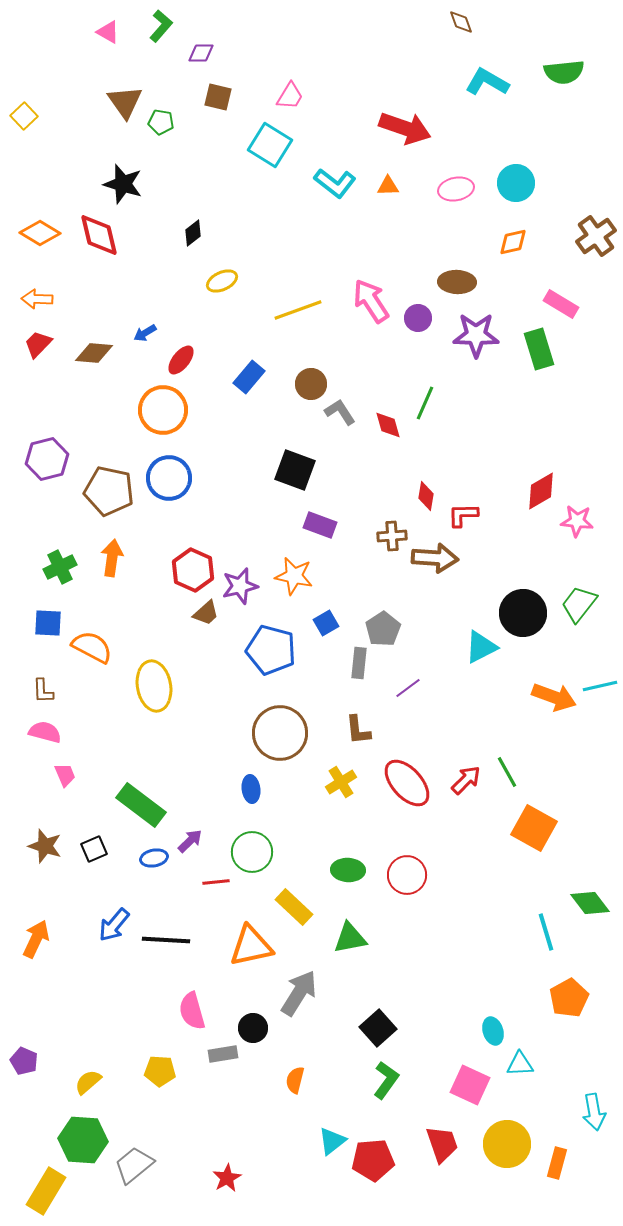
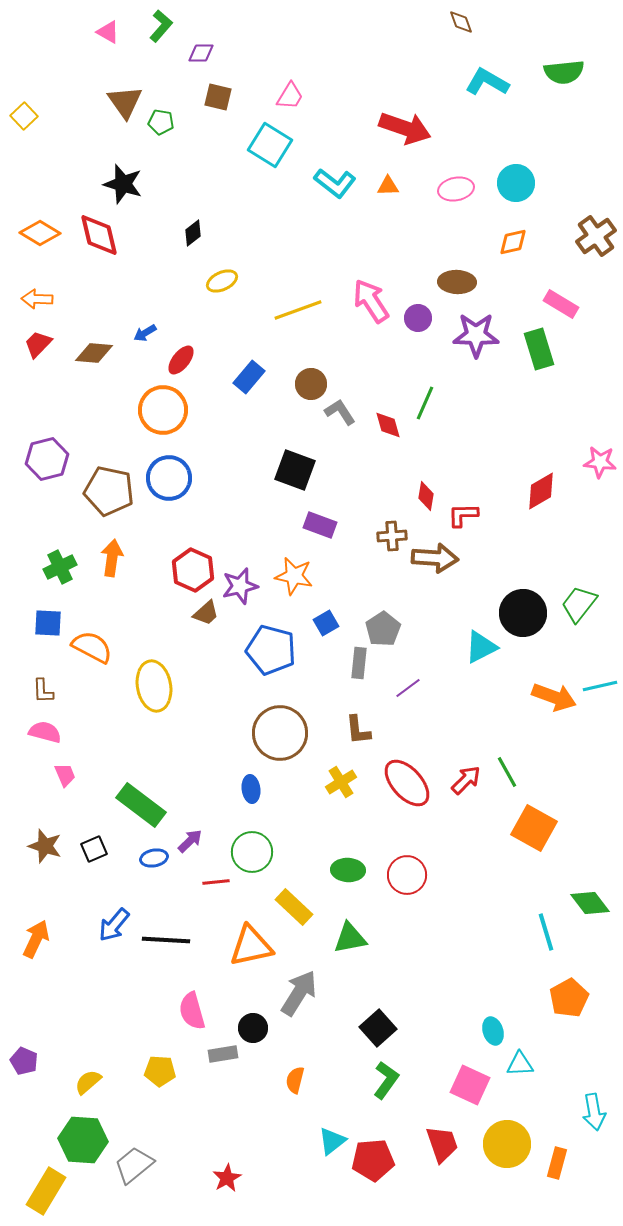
pink star at (577, 521): moved 23 px right, 59 px up
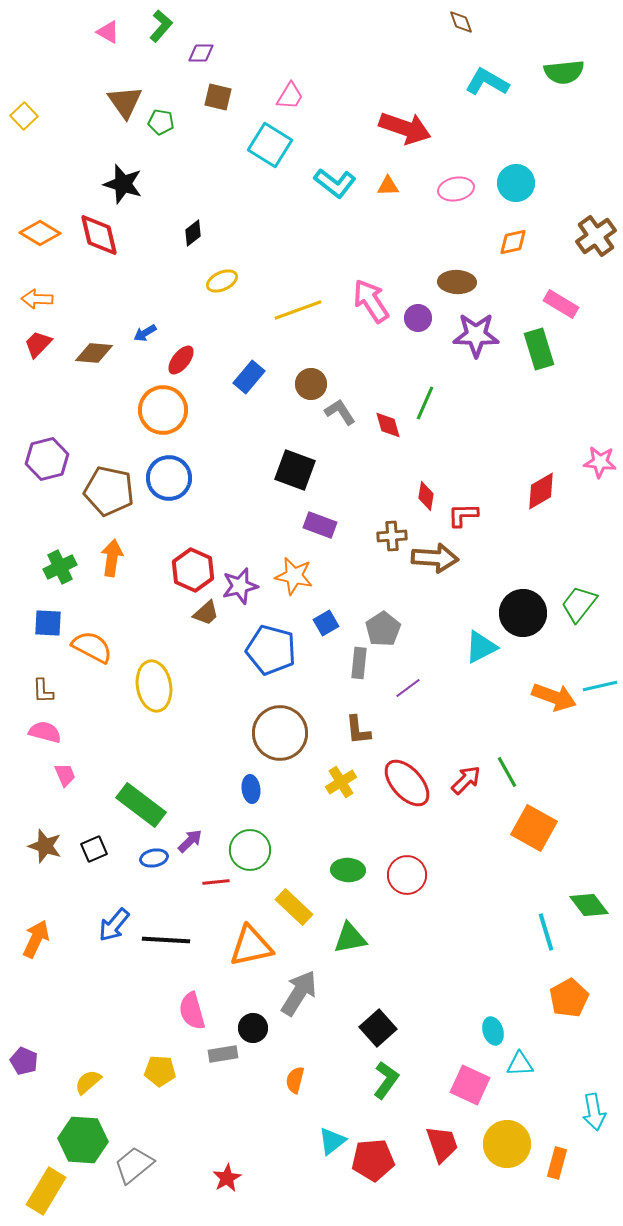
green circle at (252, 852): moved 2 px left, 2 px up
green diamond at (590, 903): moved 1 px left, 2 px down
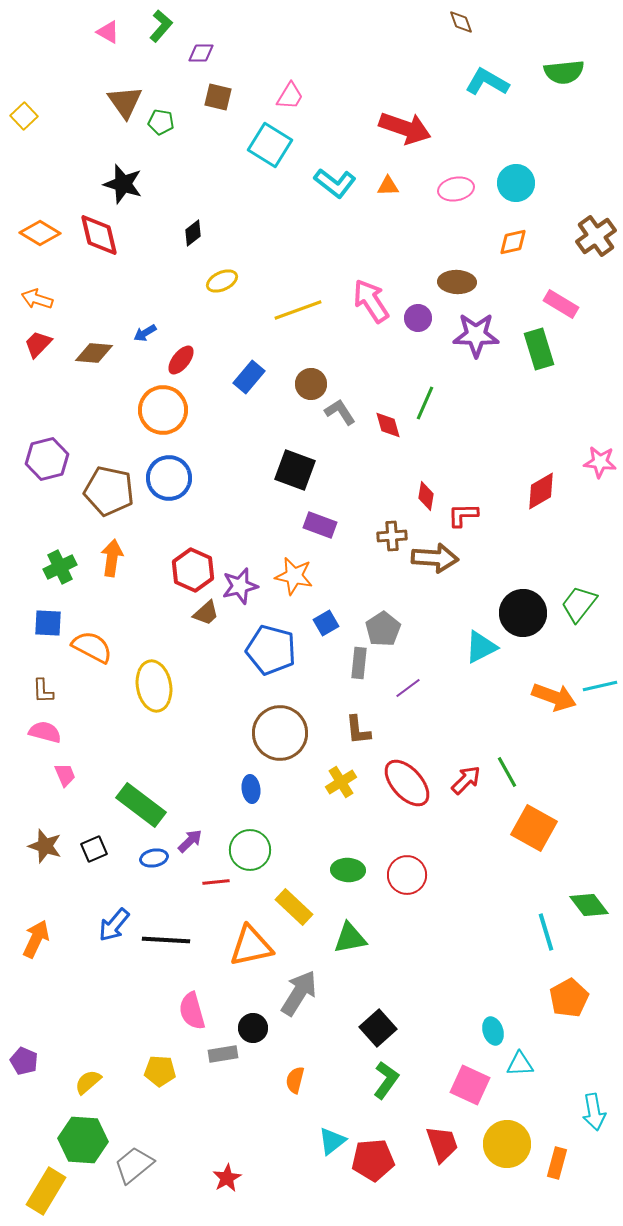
orange arrow at (37, 299): rotated 16 degrees clockwise
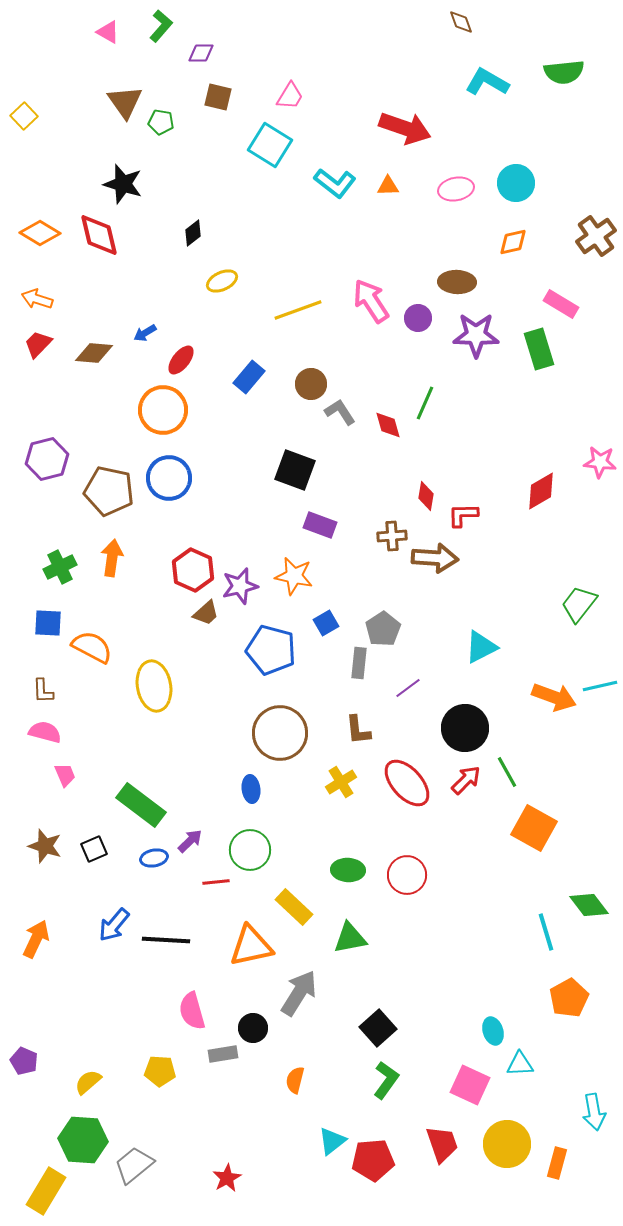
black circle at (523, 613): moved 58 px left, 115 px down
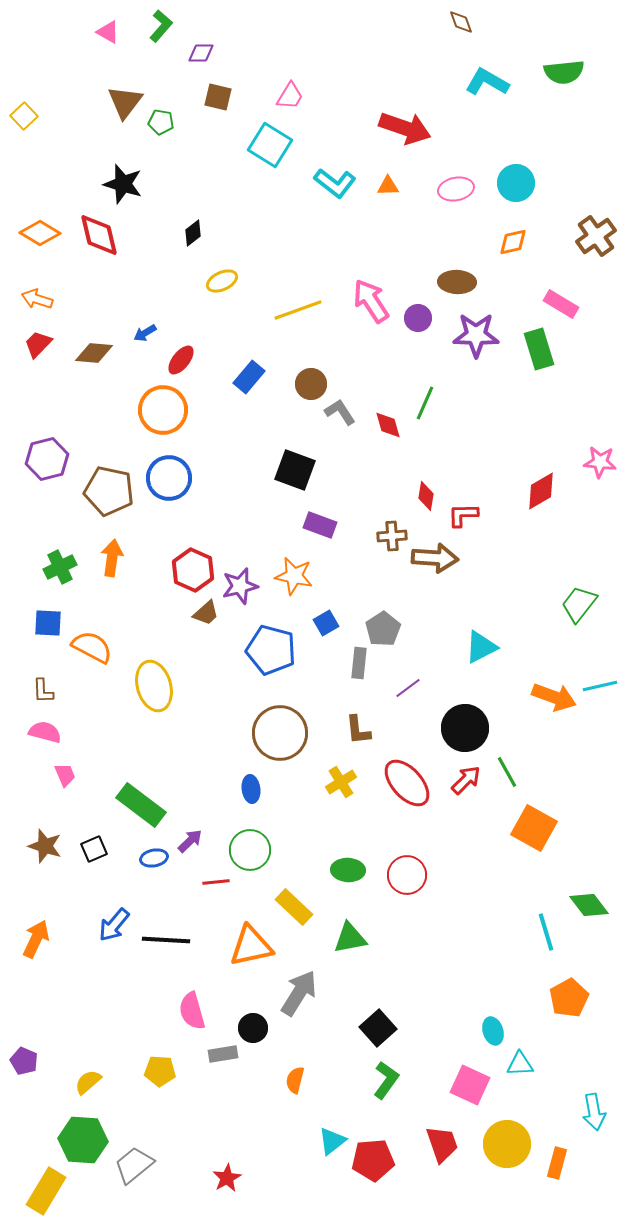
brown triangle at (125, 102): rotated 12 degrees clockwise
yellow ellipse at (154, 686): rotated 6 degrees counterclockwise
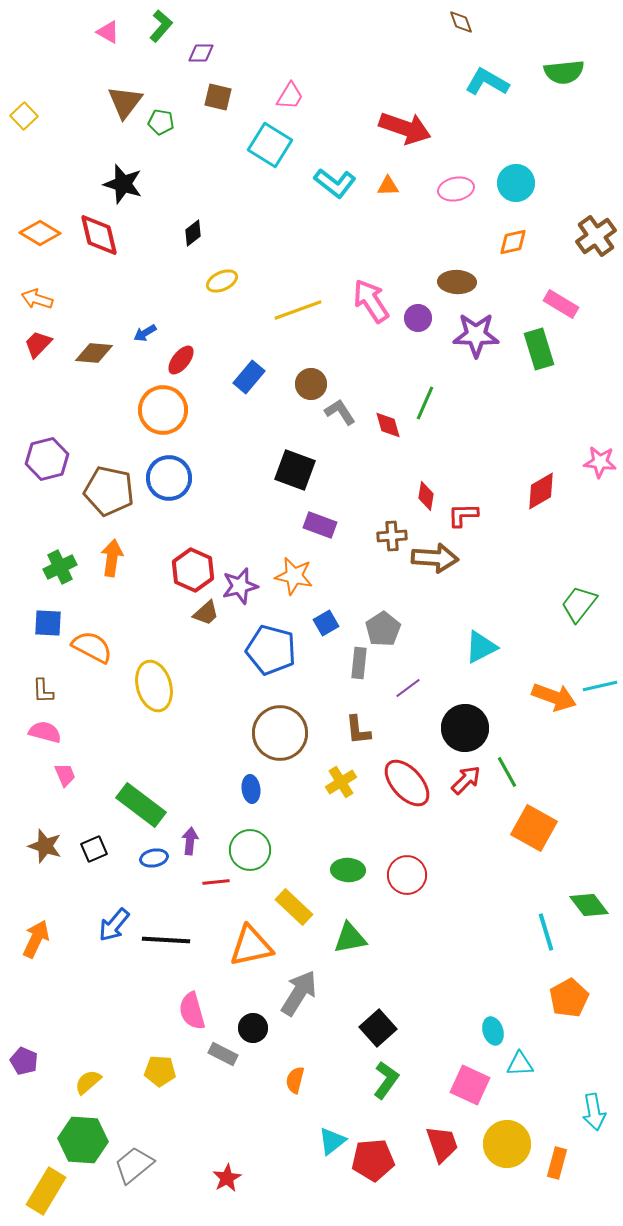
purple arrow at (190, 841): rotated 40 degrees counterclockwise
gray rectangle at (223, 1054): rotated 36 degrees clockwise
